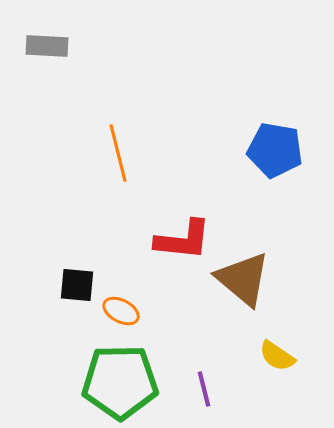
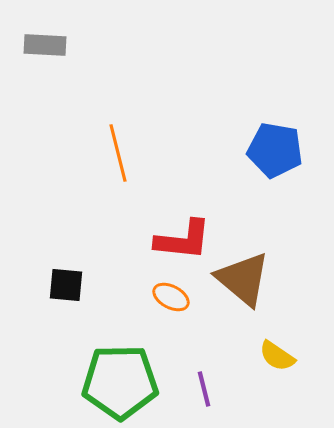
gray rectangle: moved 2 px left, 1 px up
black square: moved 11 px left
orange ellipse: moved 50 px right, 14 px up
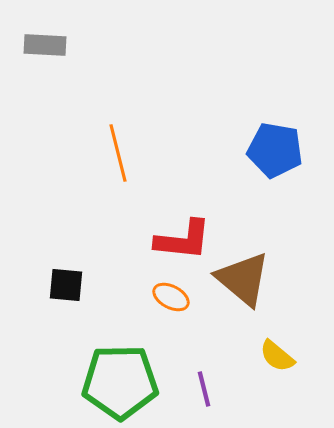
yellow semicircle: rotated 6 degrees clockwise
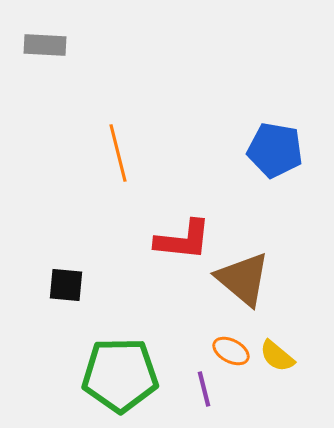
orange ellipse: moved 60 px right, 54 px down
green pentagon: moved 7 px up
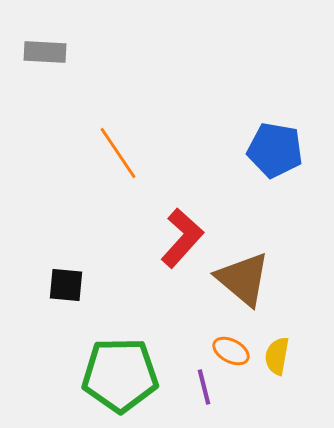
gray rectangle: moved 7 px down
orange line: rotated 20 degrees counterclockwise
red L-shape: moved 1 px left, 2 px up; rotated 54 degrees counterclockwise
yellow semicircle: rotated 60 degrees clockwise
purple line: moved 2 px up
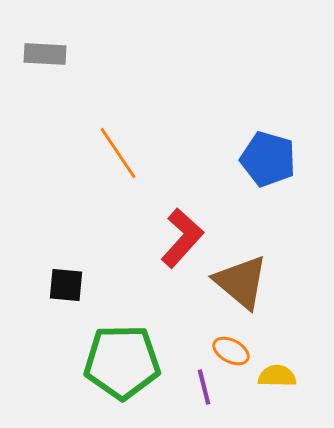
gray rectangle: moved 2 px down
blue pentagon: moved 7 px left, 9 px down; rotated 6 degrees clockwise
brown triangle: moved 2 px left, 3 px down
yellow semicircle: moved 20 px down; rotated 81 degrees clockwise
green pentagon: moved 2 px right, 13 px up
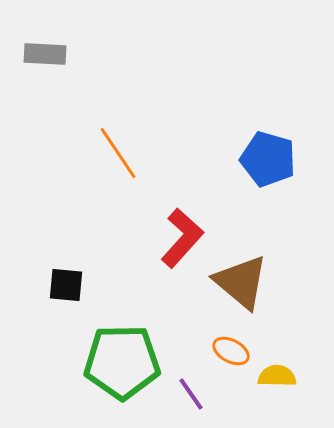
purple line: moved 13 px left, 7 px down; rotated 21 degrees counterclockwise
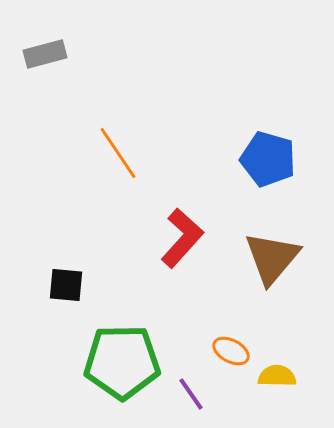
gray rectangle: rotated 18 degrees counterclockwise
brown triangle: moved 31 px right, 24 px up; rotated 30 degrees clockwise
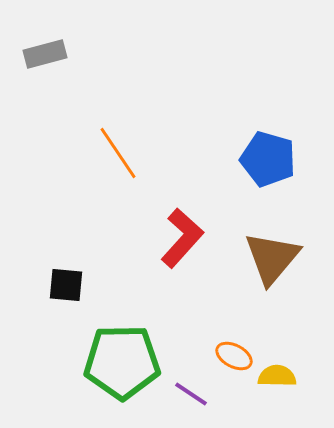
orange ellipse: moved 3 px right, 5 px down
purple line: rotated 21 degrees counterclockwise
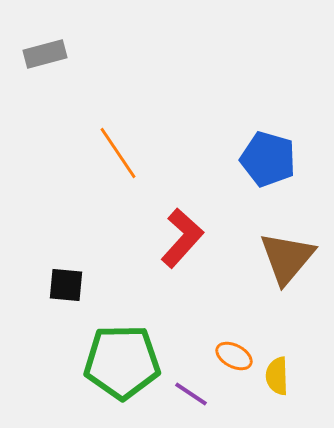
brown triangle: moved 15 px right
yellow semicircle: rotated 93 degrees counterclockwise
